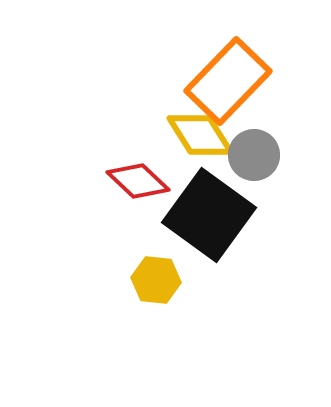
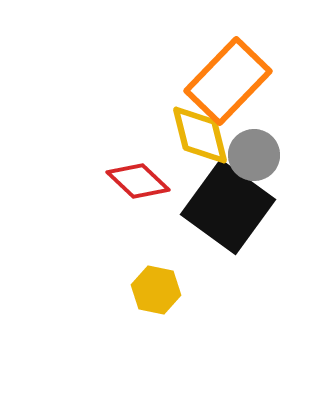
yellow diamond: rotated 18 degrees clockwise
black square: moved 19 px right, 8 px up
yellow hexagon: moved 10 px down; rotated 6 degrees clockwise
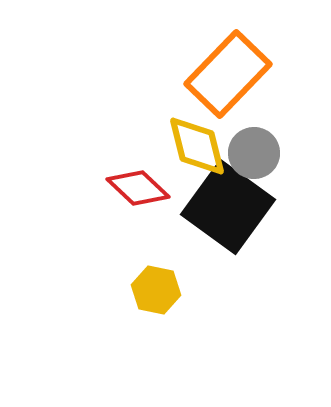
orange rectangle: moved 7 px up
yellow diamond: moved 3 px left, 11 px down
gray circle: moved 2 px up
red diamond: moved 7 px down
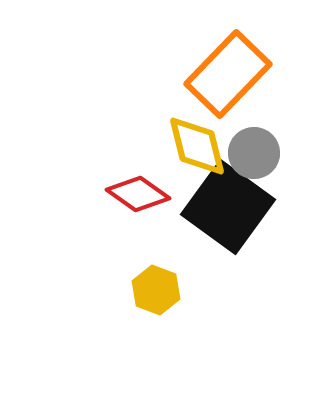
red diamond: moved 6 px down; rotated 8 degrees counterclockwise
yellow hexagon: rotated 9 degrees clockwise
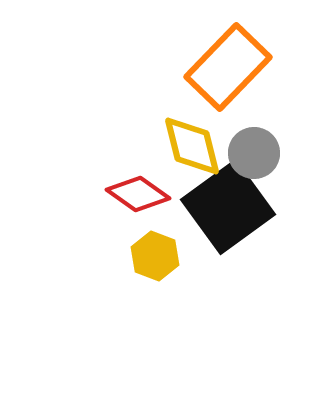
orange rectangle: moved 7 px up
yellow diamond: moved 5 px left
black square: rotated 18 degrees clockwise
yellow hexagon: moved 1 px left, 34 px up
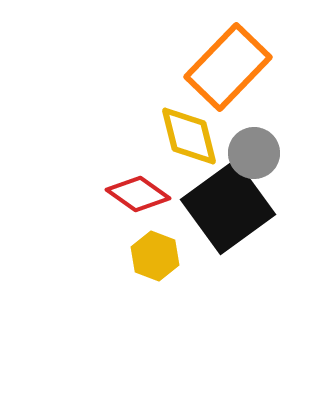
yellow diamond: moved 3 px left, 10 px up
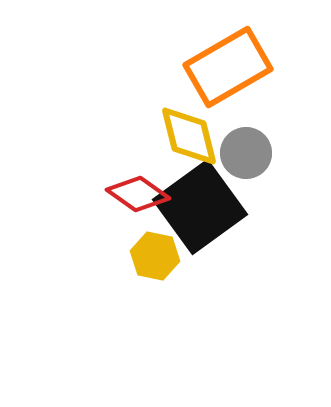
orange rectangle: rotated 16 degrees clockwise
gray circle: moved 8 px left
black square: moved 28 px left
yellow hexagon: rotated 9 degrees counterclockwise
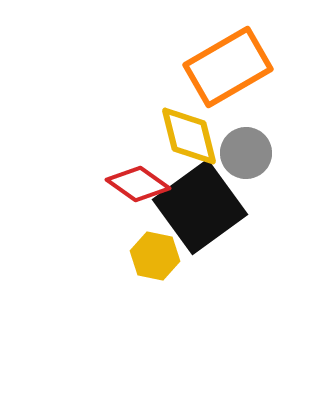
red diamond: moved 10 px up
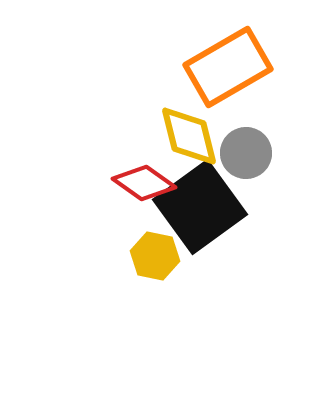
red diamond: moved 6 px right, 1 px up
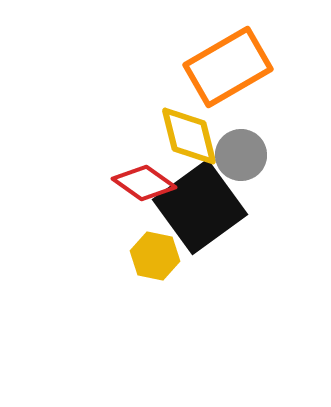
gray circle: moved 5 px left, 2 px down
